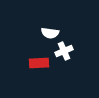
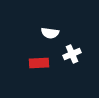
white cross: moved 8 px right, 3 px down
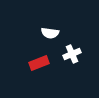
red rectangle: rotated 18 degrees counterclockwise
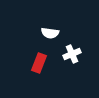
red rectangle: rotated 48 degrees counterclockwise
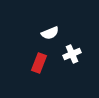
white semicircle: rotated 30 degrees counterclockwise
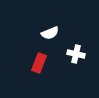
white cross: moved 4 px right; rotated 36 degrees clockwise
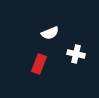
red rectangle: moved 1 px down
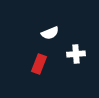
white cross: rotated 18 degrees counterclockwise
